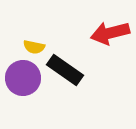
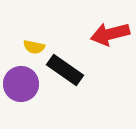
red arrow: moved 1 px down
purple circle: moved 2 px left, 6 px down
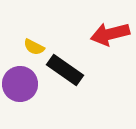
yellow semicircle: rotated 15 degrees clockwise
purple circle: moved 1 px left
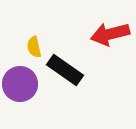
yellow semicircle: rotated 50 degrees clockwise
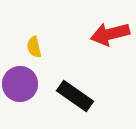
black rectangle: moved 10 px right, 26 px down
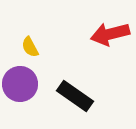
yellow semicircle: moved 4 px left; rotated 15 degrees counterclockwise
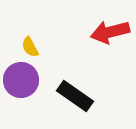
red arrow: moved 2 px up
purple circle: moved 1 px right, 4 px up
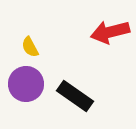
purple circle: moved 5 px right, 4 px down
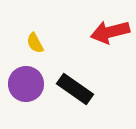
yellow semicircle: moved 5 px right, 4 px up
black rectangle: moved 7 px up
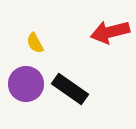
black rectangle: moved 5 px left
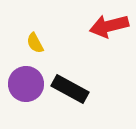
red arrow: moved 1 px left, 6 px up
black rectangle: rotated 6 degrees counterclockwise
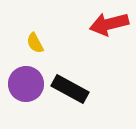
red arrow: moved 2 px up
